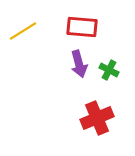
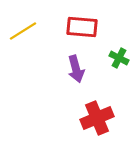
purple arrow: moved 3 px left, 5 px down
green cross: moved 10 px right, 12 px up
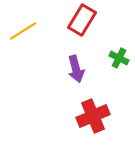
red rectangle: moved 7 px up; rotated 64 degrees counterclockwise
red cross: moved 4 px left, 2 px up
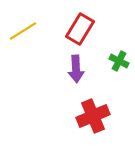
red rectangle: moved 2 px left, 9 px down
green cross: moved 3 px down
purple arrow: rotated 12 degrees clockwise
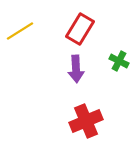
yellow line: moved 3 px left
red cross: moved 7 px left, 5 px down
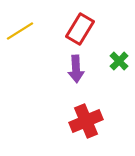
green cross: rotated 18 degrees clockwise
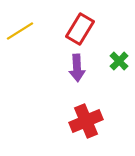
purple arrow: moved 1 px right, 1 px up
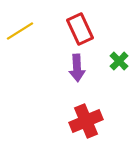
red rectangle: rotated 56 degrees counterclockwise
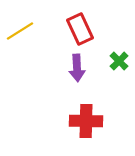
red cross: rotated 24 degrees clockwise
